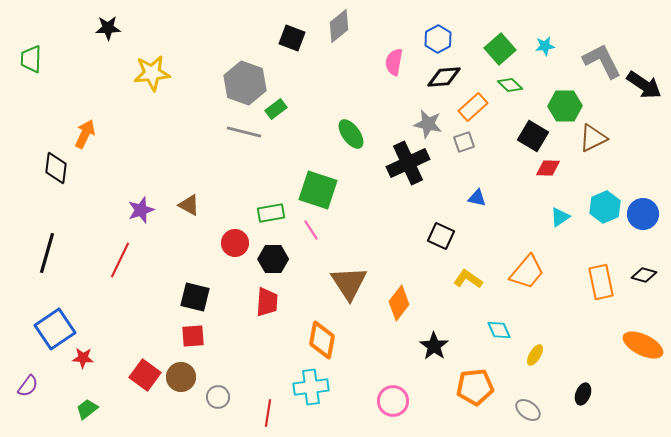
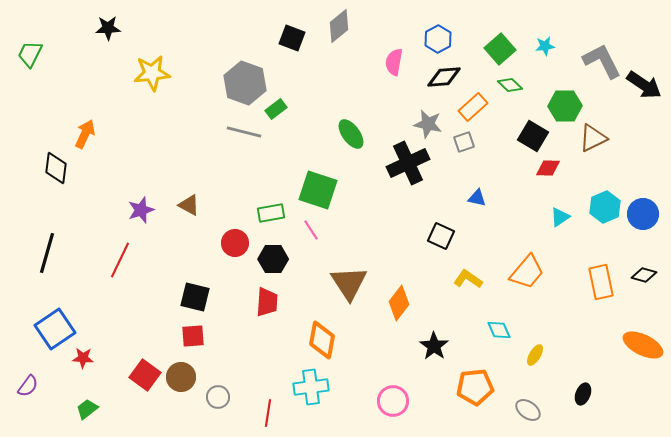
green trapezoid at (31, 59): moved 1 px left, 5 px up; rotated 24 degrees clockwise
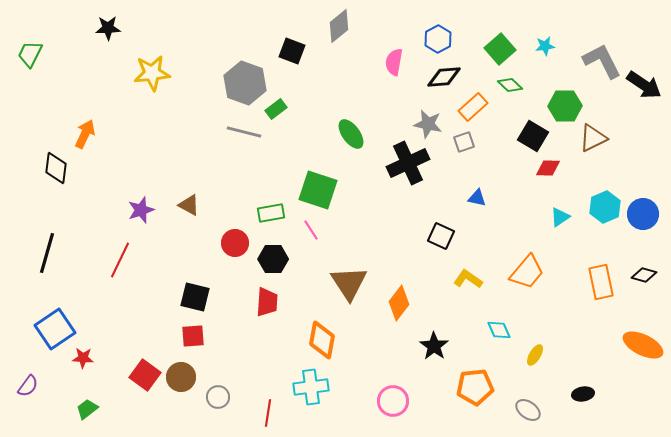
black square at (292, 38): moved 13 px down
black ellipse at (583, 394): rotated 60 degrees clockwise
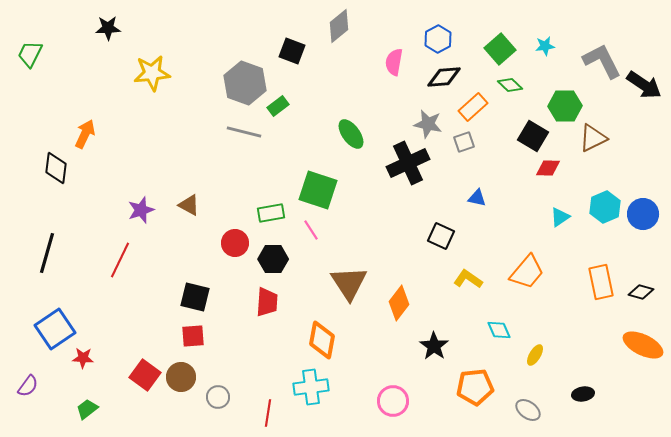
green rectangle at (276, 109): moved 2 px right, 3 px up
black diamond at (644, 275): moved 3 px left, 17 px down
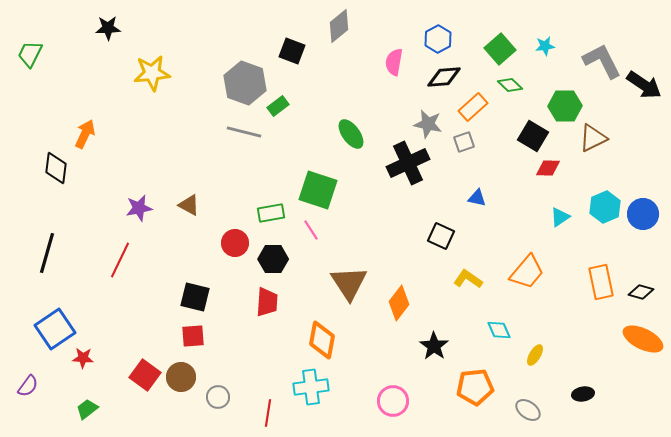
purple star at (141, 210): moved 2 px left, 2 px up; rotated 8 degrees clockwise
orange ellipse at (643, 345): moved 6 px up
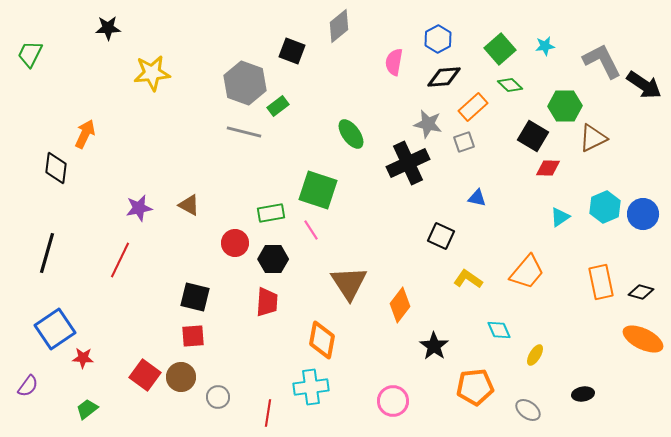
orange diamond at (399, 303): moved 1 px right, 2 px down
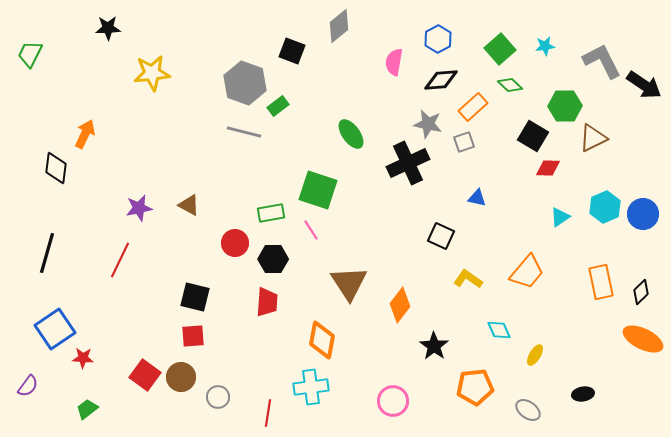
black diamond at (444, 77): moved 3 px left, 3 px down
black diamond at (641, 292): rotated 60 degrees counterclockwise
